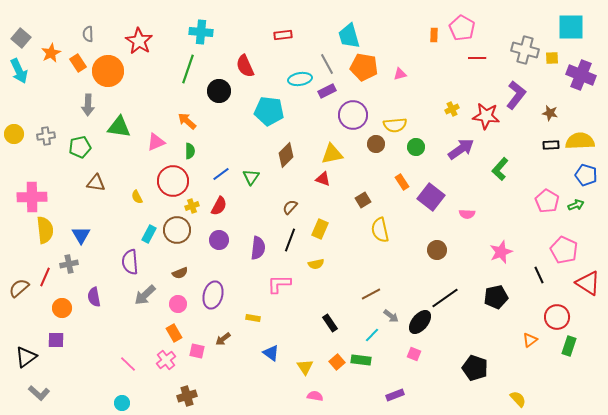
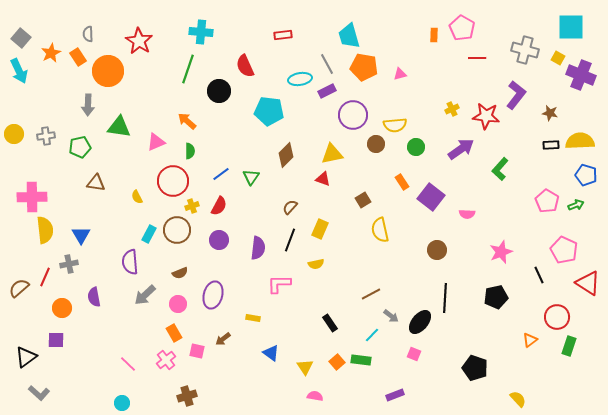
yellow square at (552, 58): moved 6 px right; rotated 32 degrees clockwise
orange rectangle at (78, 63): moved 6 px up
black line at (445, 298): rotated 52 degrees counterclockwise
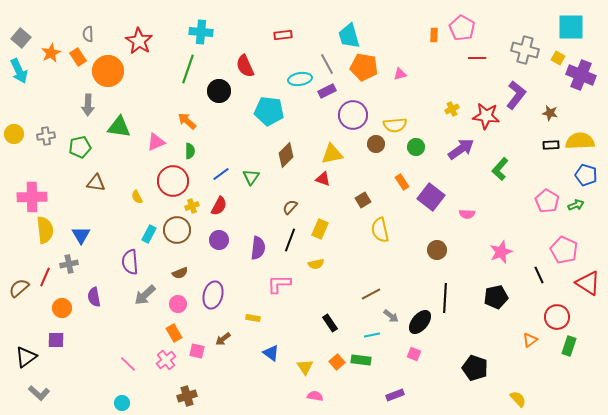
cyan line at (372, 335): rotated 35 degrees clockwise
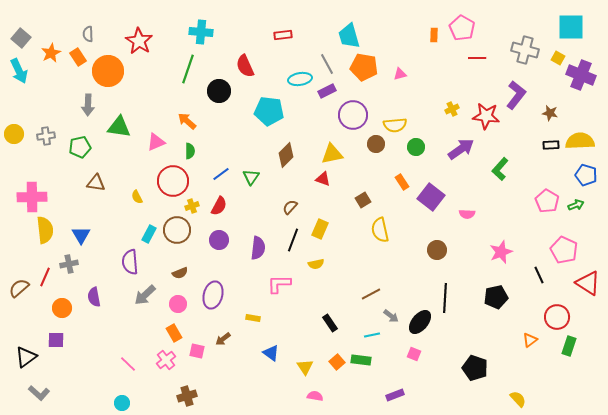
black line at (290, 240): moved 3 px right
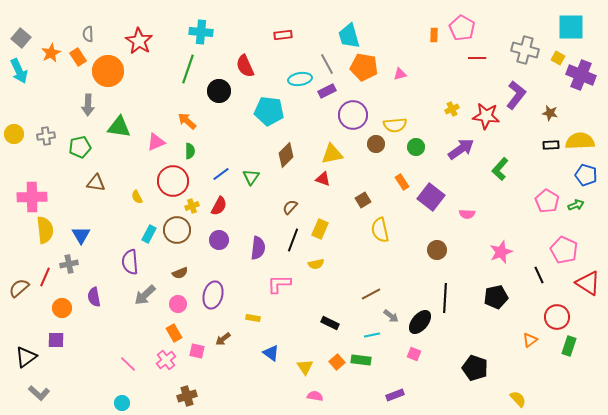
black rectangle at (330, 323): rotated 30 degrees counterclockwise
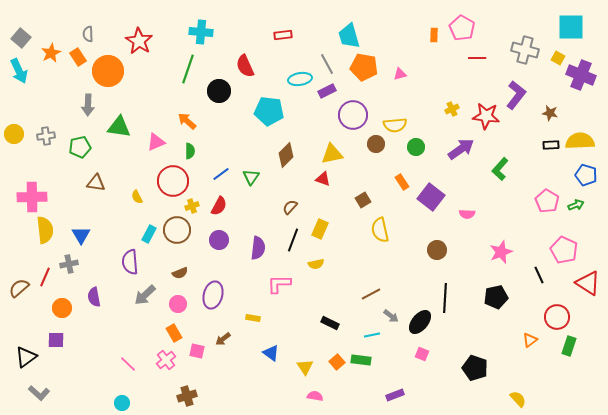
pink square at (414, 354): moved 8 px right
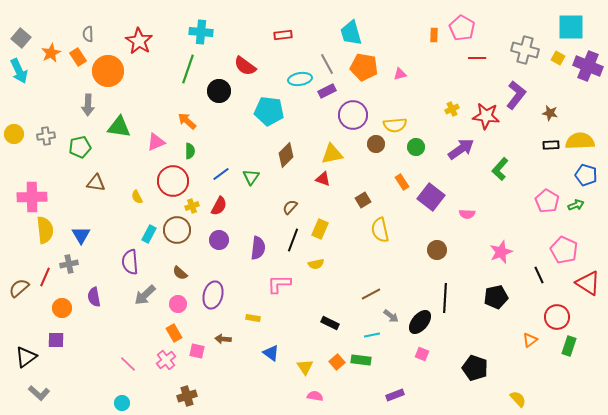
cyan trapezoid at (349, 36): moved 2 px right, 3 px up
red semicircle at (245, 66): rotated 30 degrees counterclockwise
purple cross at (581, 75): moved 7 px right, 9 px up
brown semicircle at (180, 273): rotated 63 degrees clockwise
brown arrow at (223, 339): rotated 42 degrees clockwise
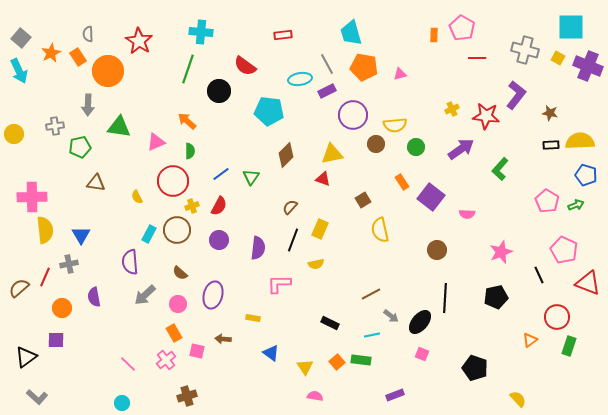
gray cross at (46, 136): moved 9 px right, 10 px up
red triangle at (588, 283): rotated 12 degrees counterclockwise
gray L-shape at (39, 393): moved 2 px left, 4 px down
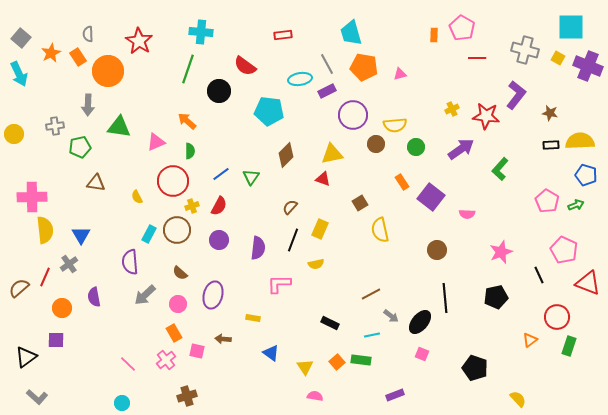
cyan arrow at (19, 71): moved 3 px down
brown square at (363, 200): moved 3 px left, 3 px down
gray cross at (69, 264): rotated 24 degrees counterclockwise
black line at (445, 298): rotated 8 degrees counterclockwise
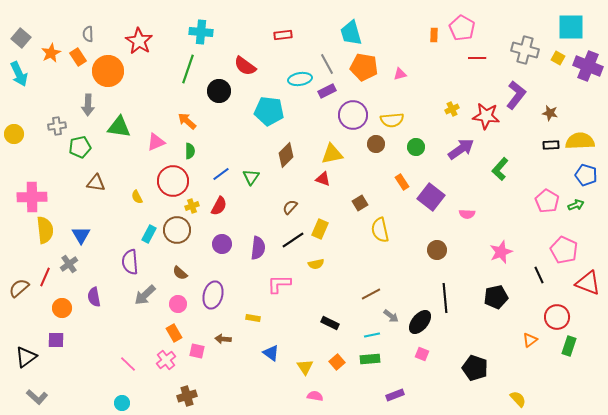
yellow semicircle at (395, 125): moved 3 px left, 5 px up
gray cross at (55, 126): moved 2 px right
purple circle at (219, 240): moved 3 px right, 4 px down
black line at (293, 240): rotated 35 degrees clockwise
green rectangle at (361, 360): moved 9 px right, 1 px up; rotated 12 degrees counterclockwise
